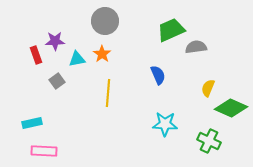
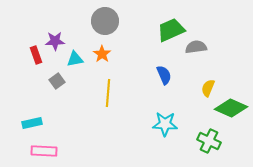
cyan triangle: moved 2 px left
blue semicircle: moved 6 px right
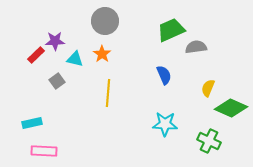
red rectangle: rotated 66 degrees clockwise
cyan triangle: rotated 24 degrees clockwise
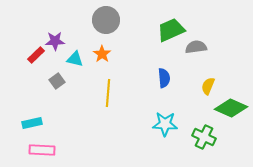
gray circle: moved 1 px right, 1 px up
blue semicircle: moved 3 px down; rotated 18 degrees clockwise
yellow semicircle: moved 2 px up
green cross: moved 5 px left, 4 px up
pink rectangle: moved 2 px left, 1 px up
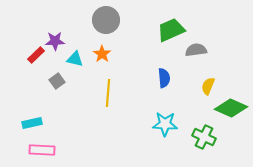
gray semicircle: moved 3 px down
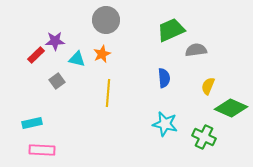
orange star: rotated 12 degrees clockwise
cyan triangle: moved 2 px right
cyan star: rotated 10 degrees clockwise
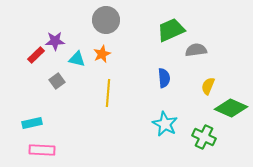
cyan star: rotated 15 degrees clockwise
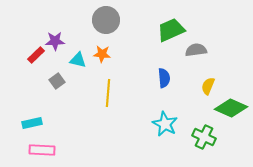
orange star: rotated 30 degrees clockwise
cyan triangle: moved 1 px right, 1 px down
